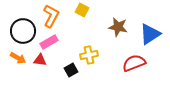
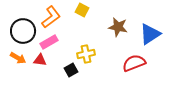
orange L-shape: moved 1 px down; rotated 25 degrees clockwise
yellow cross: moved 3 px left, 1 px up
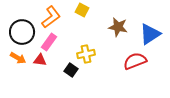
black circle: moved 1 px left, 1 px down
pink rectangle: rotated 24 degrees counterclockwise
red semicircle: moved 1 px right, 2 px up
black square: rotated 24 degrees counterclockwise
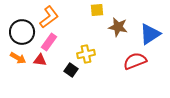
yellow square: moved 15 px right; rotated 32 degrees counterclockwise
orange L-shape: moved 2 px left
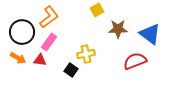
yellow square: rotated 24 degrees counterclockwise
brown star: moved 2 px down; rotated 12 degrees counterclockwise
blue triangle: rotated 50 degrees counterclockwise
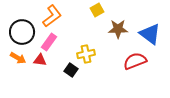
orange L-shape: moved 3 px right, 1 px up
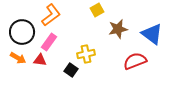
orange L-shape: moved 1 px left, 1 px up
brown star: rotated 12 degrees counterclockwise
blue triangle: moved 2 px right
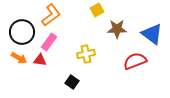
brown star: moved 1 px left; rotated 12 degrees clockwise
orange arrow: moved 1 px right
black square: moved 1 px right, 12 px down
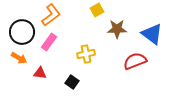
red triangle: moved 13 px down
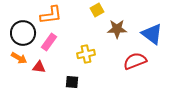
orange L-shape: rotated 30 degrees clockwise
black circle: moved 1 px right, 1 px down
red triangle: moved 1 px left, 6 px up
black square: rotated 32 degrees counterclockwise
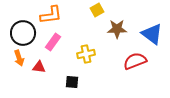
pink rectangle: moved 4 px right
orange arrow: rotated 42 degrees clockwise
